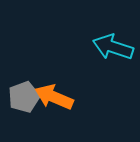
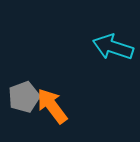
orange arrow: moved 2 px left, 9 px down; rotated 30 degrees clockwise
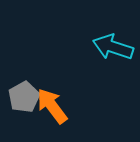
gray pentagon: rotated 8 degrees counterclockwise
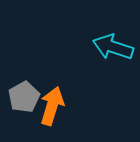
orange arrow: rotated 54 degrees clockwise
